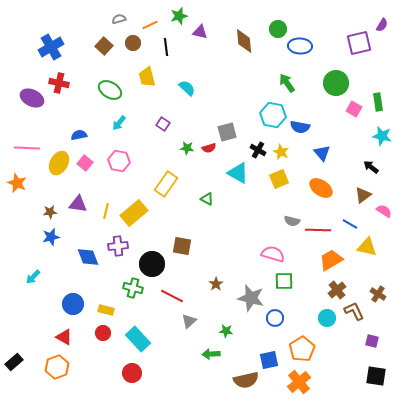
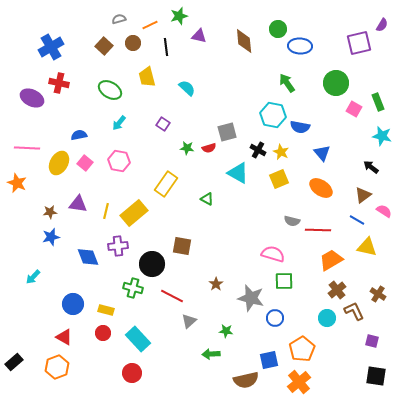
purple triangle at (200, 32): moved 1 px left, 4 px down
green rectangle at (378, 102): rotated 12 degrees counterclockwise
blue line at (350, 224): moved 7 px right, 4 px up
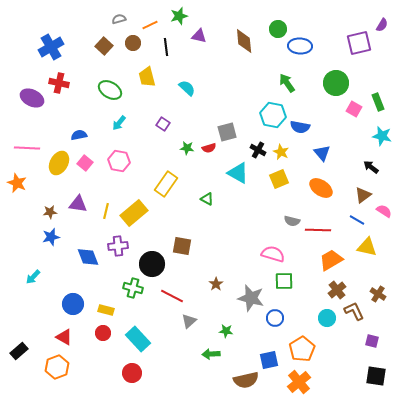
black rectangle at (14, 362): moved 5 px right, 11 px up
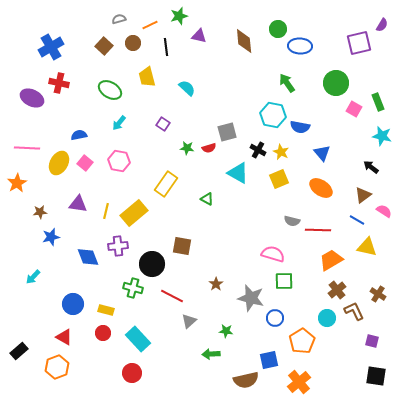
orange star at (17, 183): rotated 18 degrees clockwise
brown star at (50, 212): moved 10 px left
orange pentagon at (302, 349): moved 8 px up
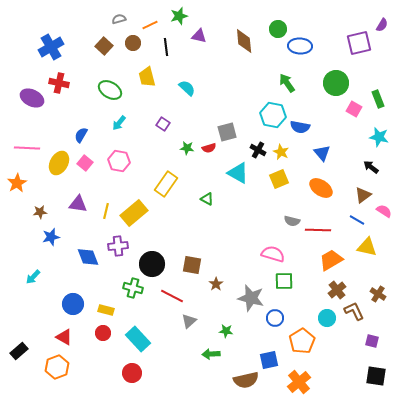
green rectangle at (378, 102): moved 3 px up
blue semicircle at (79, 135): moved 2 px right; rotated 49 degrees counterclockwise
cyan star at (382, 136): moved 3 px left, 1 px down
brown square at (182, 246): moved 10 px right, 19 px down
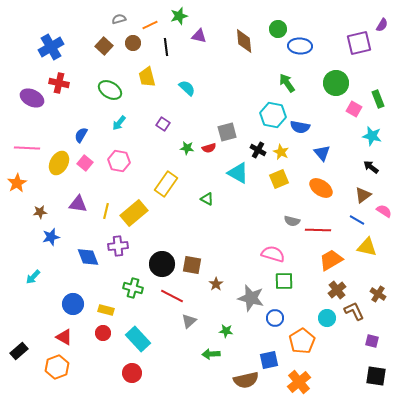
cyan star at (379, 137): moved 7 px left, 1 px up
black circle at (152, 264): moved 10 px right
